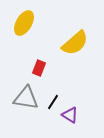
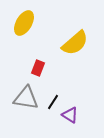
red rectangle: moved 1 px left
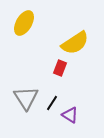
yellow semicircle: rotated 8 degrees clockwise
red rectangle: moved 22 px right
gray triangle: rotated 48 degrees clockwise
black line: moved 1 px left, 1 px down
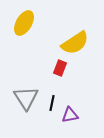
black line: rotated 21 degrees counterclockwise
purple triangle: rotated 42 degrees counterclockwise
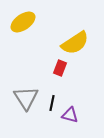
yellow ellipse: moved 1 px left, 1 px up; rotated 25 degrees clockwise
purple triangle: rotated 24 degrees clockwise
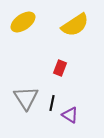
yellow semicircle: moved 18 px up
purple triangle: rotated 18 degrees clockwise
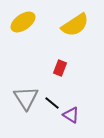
black line: rotated 63 degrees counterclockwise
purple triangle: moved 1 px right
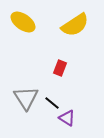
yellow ellipse: rotated 70 degrees clockwise
purple triangle: moved 4 px left, 3 px down
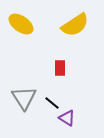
yellow ellipse: moved 2 px left, 2 px down
red rectangle: rotated 21 degrees counterclockwise
gray triangle: moved 2 px left
